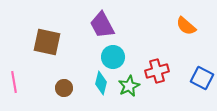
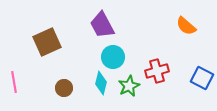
brown square: rotated 36 degrees counterclockwise
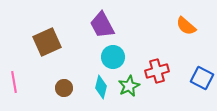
cyan diamond: moved 4 px down
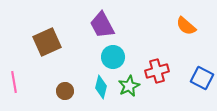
brown circle: moved 1 px right, 3 px down
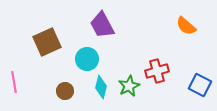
cyan circle: moved 26 px left, 2 px down
blue square: moved 2 px left, 7 px down
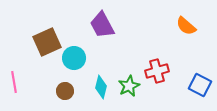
cyan circle: moved 13 px left, 1 px up
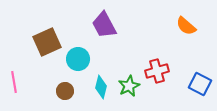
purple trapezoid: moved 2 px right
cyan circle: moved 4 px right, 1 px down
blue square: moved 1 px up
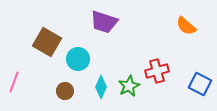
purple trapezoid: moved 3 px up; rotated 44 degrees counterclockwise
brown square: rotated 36 degrees counterclockwise
pink line: rotated 30 degrees clockwise
cyan diamond: rotated 10 degrees clockwise
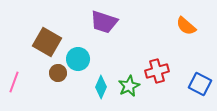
brown circle: moved 7 px left, 18 px up
